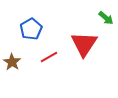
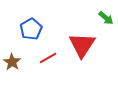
red triangle: moved 2 px left, 1 px down
red line: moved 1 px left, 1 px down
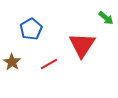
red line: moved 1 px right, 6 px down
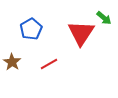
green arrow: moved 2 px left
red triangle: moved 1 px left, 12 px up
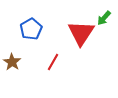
green arrow: rotated 91 degrees clockwise
red line: moved 4 px right, 2 px up; rotated 30 degrees counterclockwise
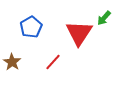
blue pentagon: moved 2 px up
red triangle: moved 2 px left
red line: rotated 12 degrees clockwise
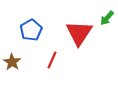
green arrow: moved 3 px right
blue pentagon: moved 3 px down
red line: moved 1 px left, 2 px up; rotated 18 degrees counterclockwise
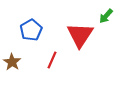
green arrow: moved 1 px left, 2 px up
red triangle: moved 1 px right, 2 px down
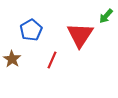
brown star: moved 3 px up
